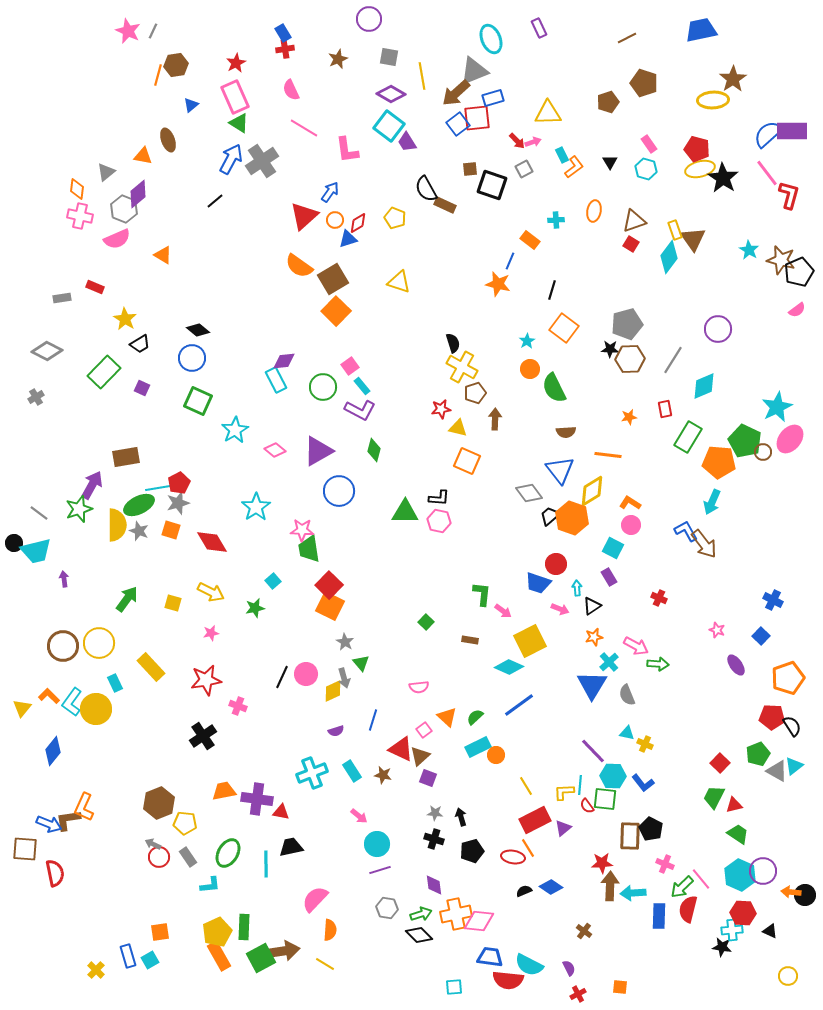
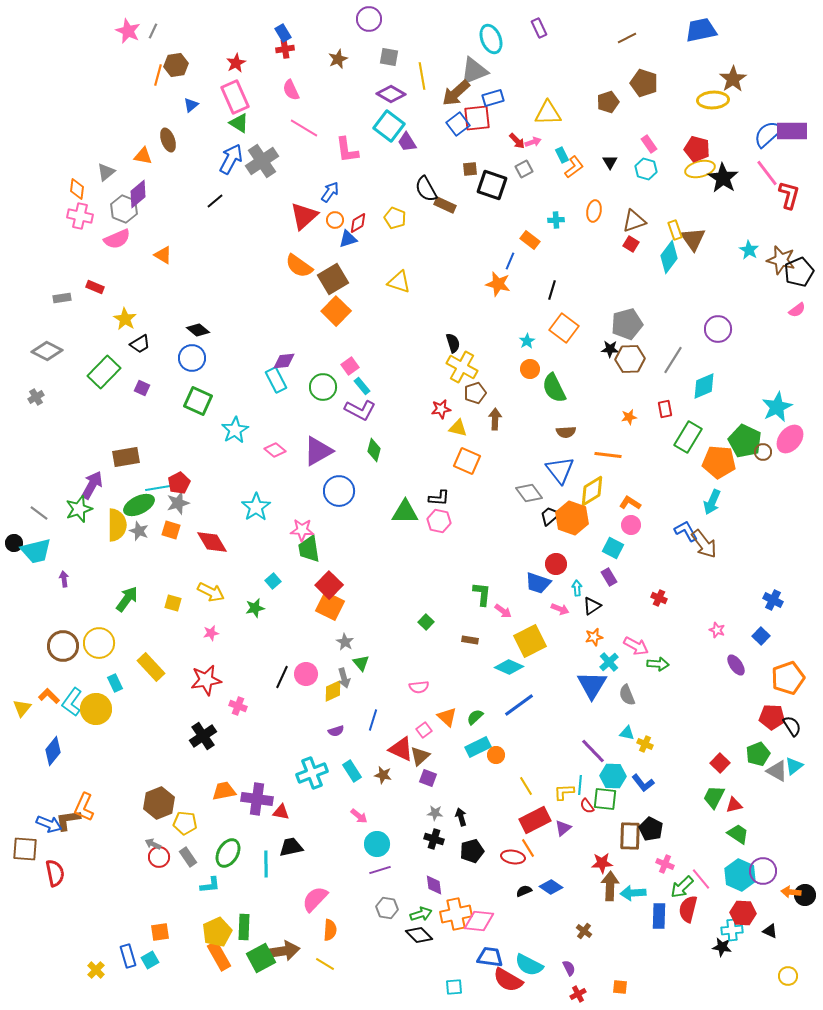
red semicircle at (508, 980): rotated 24 degrees clockwise
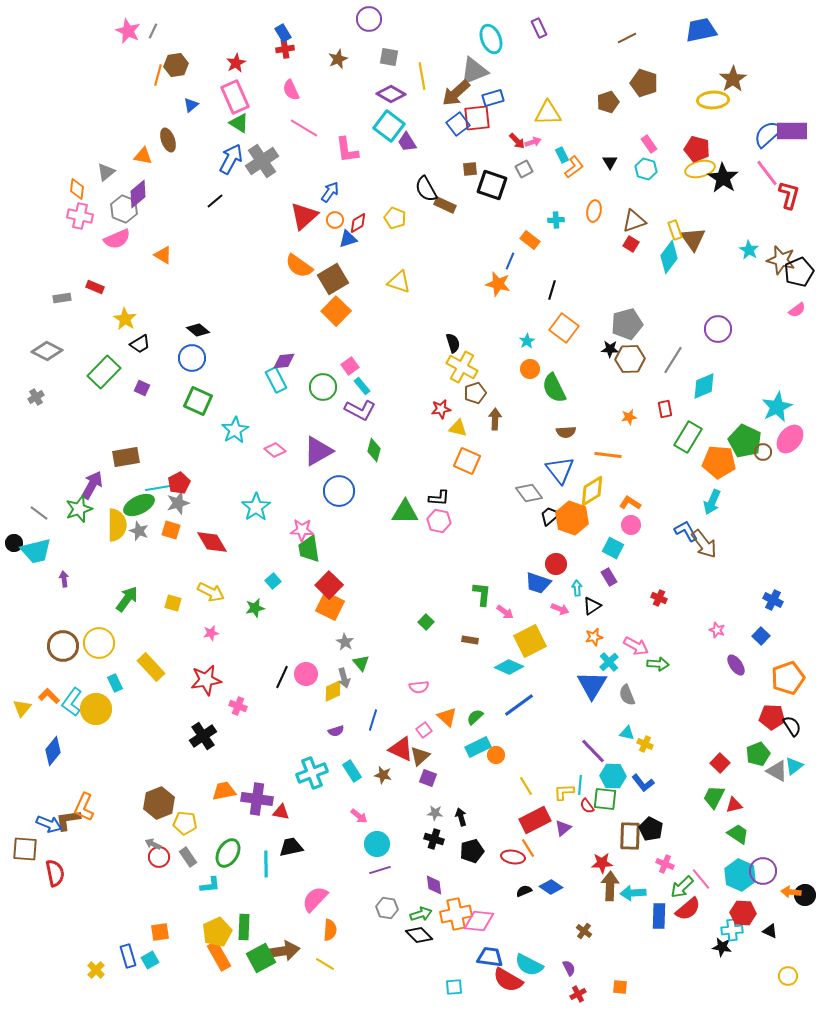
pink arrow at (503, 611): moved 2 px right, 1 px down
red semicircle at (688, 909): rotated 144 degrees counterclockwise
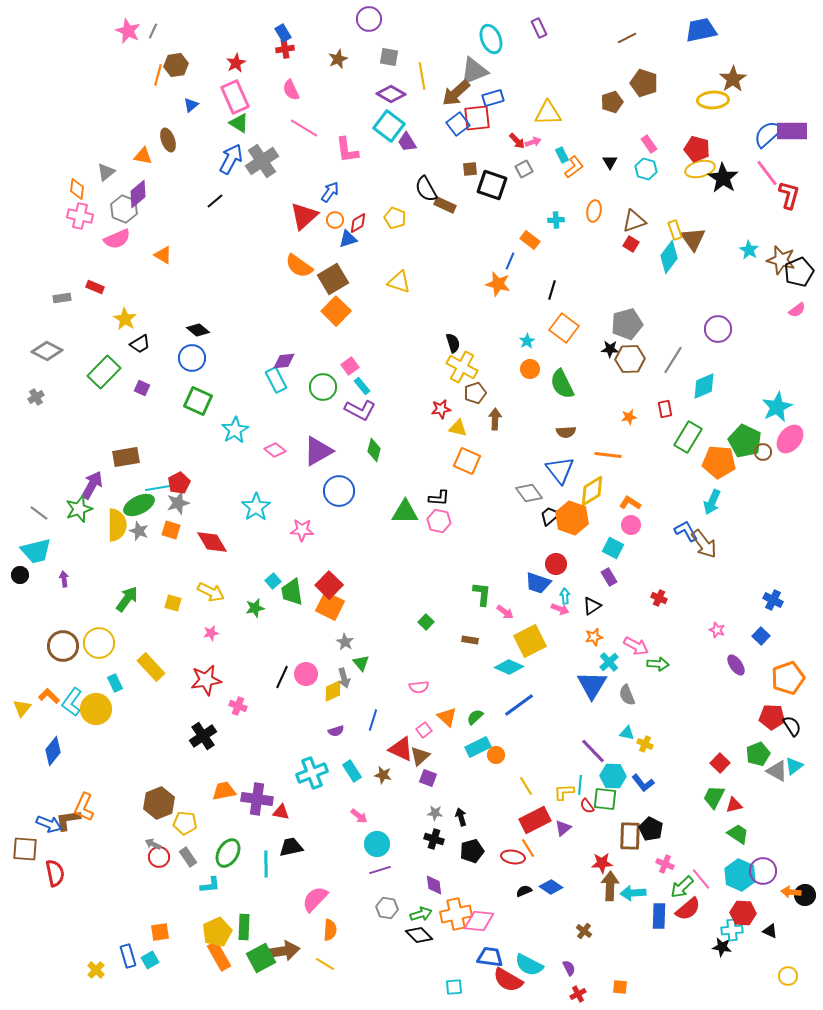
brown pentagon at (608, 102): moved 4 px right
green semicircle at (554, 388): moved 8 px right, 4 px up
black circle at (14, 543): moved 6 px right, 32 px down
green trapezoid at (309, 549): moved 17 px left, 43 px down
cyan arrow at (577, 588): moved 12 px left, 8 px down
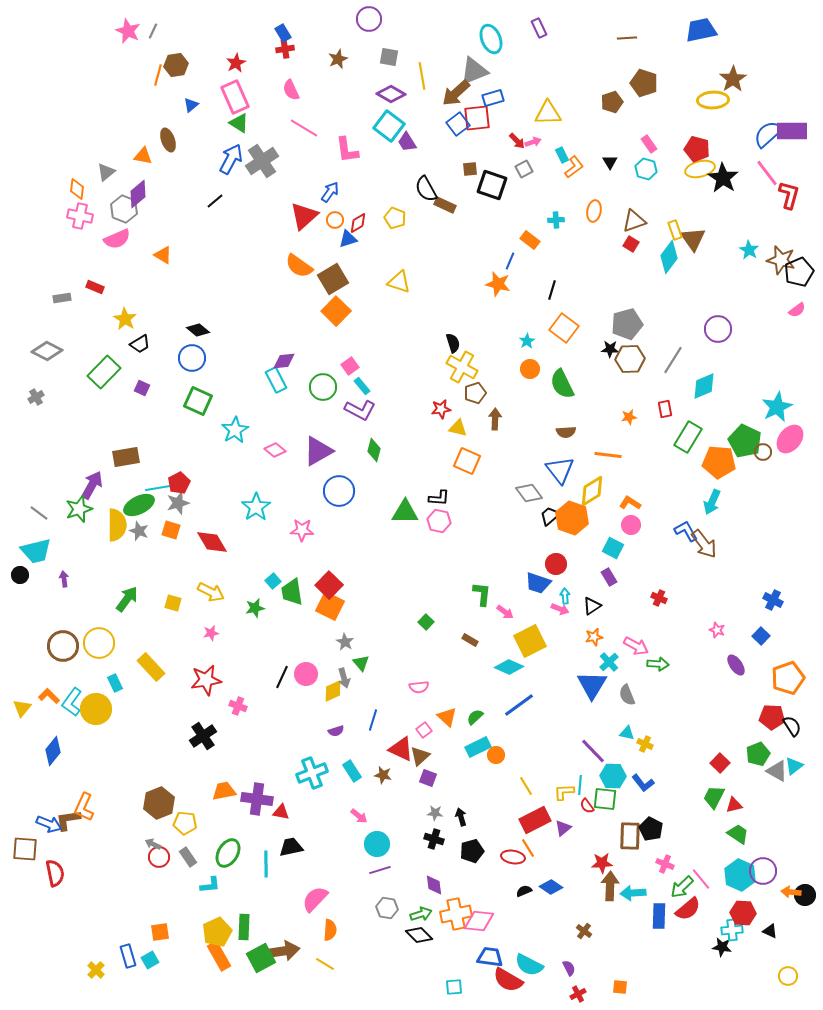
brown line at (627, 38): rotated 24 degrees clockwise
brown rectangle at (470, 640): rotated 21 degrees clockwise
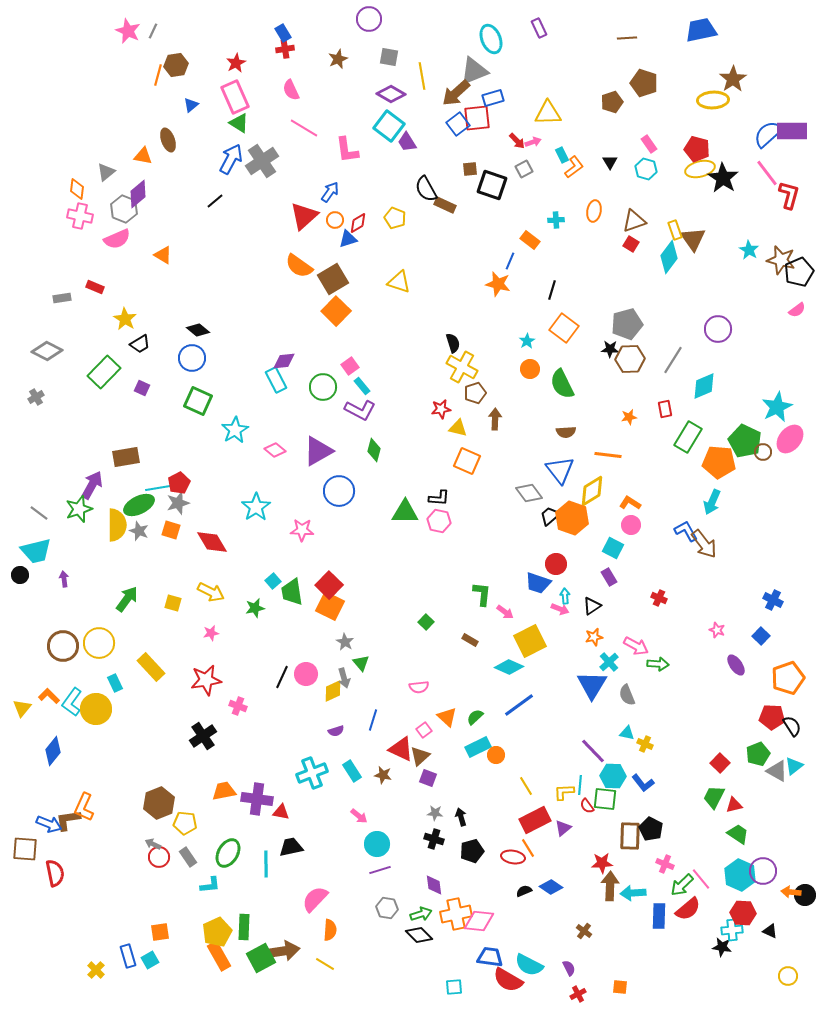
green arrow at (682, 887): moved 2 px up
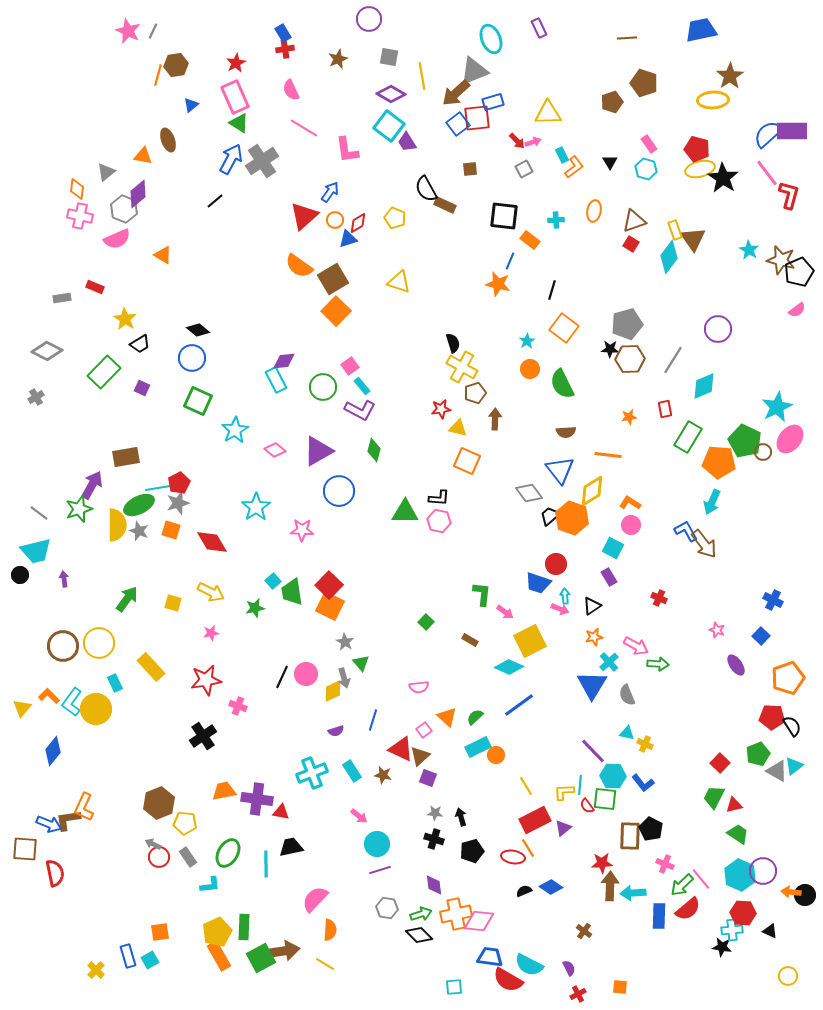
brown star at (733, 79): moved 3 px left, 3 px up
blue rectangle at (493, 98): moved 4 px down
black square at (492, 185): moved 12 px right, 31 px down; rotated 12 degrees counterclockwise
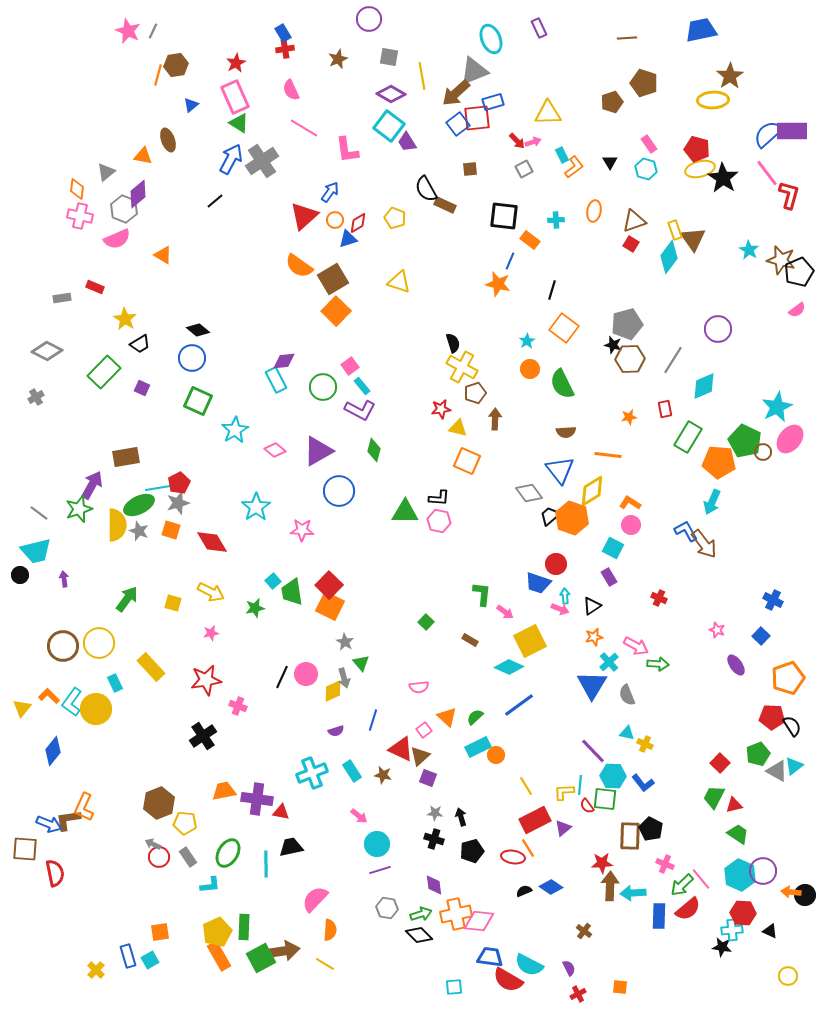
black star at (610, 349): moved 3 px right, 4 px up; rotated 12 degrees clockwise
